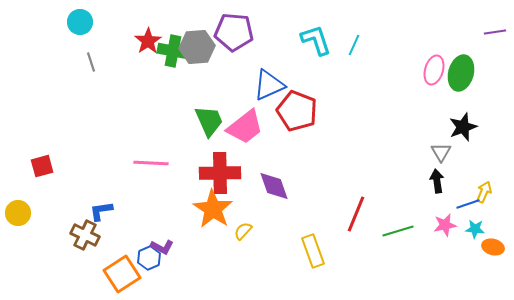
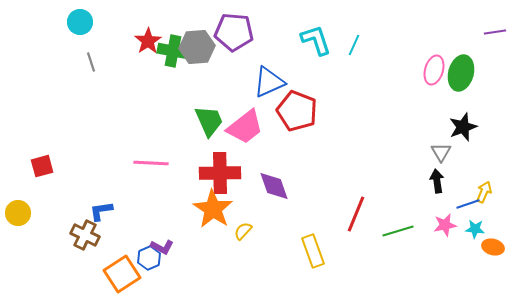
blue triangle: moved 3 px up
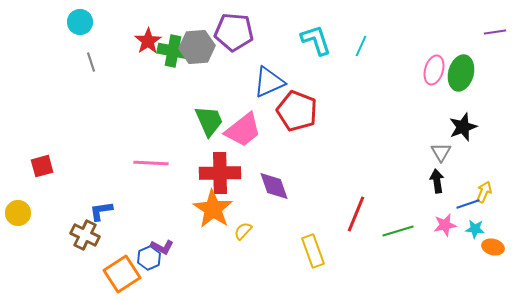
cyan line: moved 7 px right, 1 px down
pink trapezoid: moved 2 px left, 3 px down
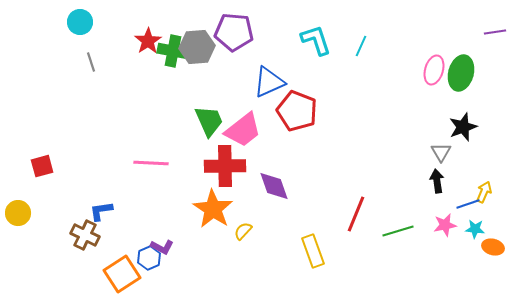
red cross: moved 5 px right, 7 px up
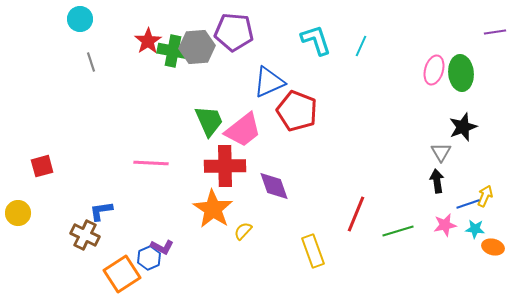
cyan circle: moved 3 px up
green ellipse: rotated 20 degrees counterclockwise
yellow arrow: moved 1 px right, 4 px down
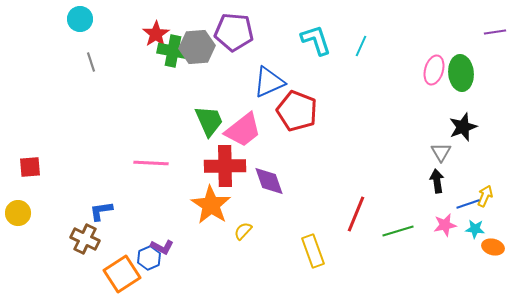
red star: moved 8 px right, 7 px up
red square: moved 12 px left, 1 px down; rotated 10 degrees clockwise
purple diamond: moved 5 px left, 5 px up
orange star: moved 2 px left, 4 px up
brown cross: moved 4 px down
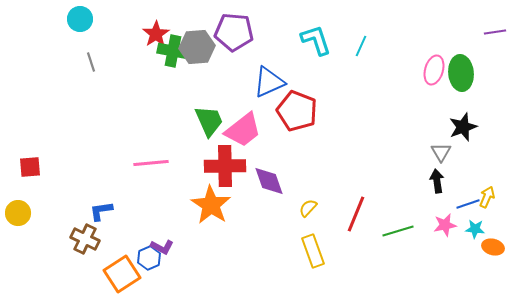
pink line: rotated 8 degrees counterclockwise
yellow arrow: moved 2 px right, 1 px down
yellow semicircle: moved 65 px right, 23 px up
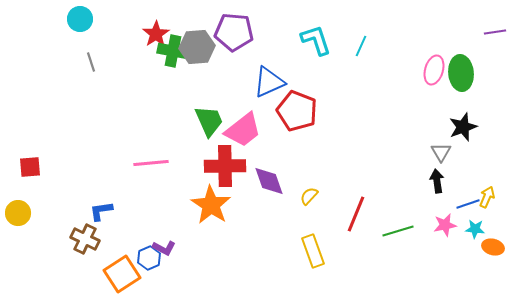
yellow semicircle: moved 1 px right, 12 px up
purple L-shape: moved 2 px right, 1 px down
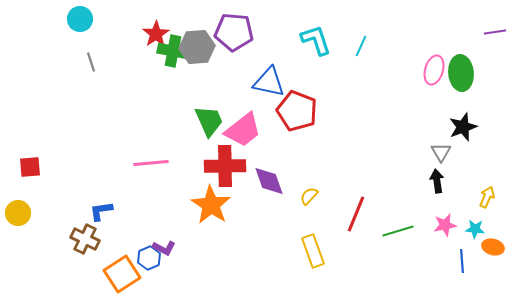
blue triangle: rotated 36 degrees clockwise
blue line: moved 6 px left, 57 px down; rotated 75 degrees counterclockwise
